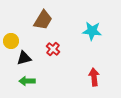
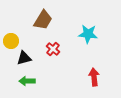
cyan star: moved 4 px left, 3 px down
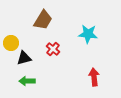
yellow circle: moved 2 px down
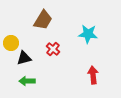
red arrow: moved 1 px left, 2 px up
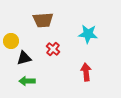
brown trapezoid: rotated 55 degrees clockwise
yellow circle: moved 2 px up
red arrow: moved 7 px left, 3 px up
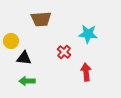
brown trapezoid: moved 2 px left, 1 px up
red cross: moved 11 px right, 3 px down
black triangle: rotated 21 degrees clockwise
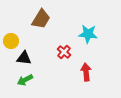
brown trapezoid: rotated 55 degrees counterclockwise
green arrow: moved 2 px left, 1 px up; rotated 28 degrees counterclockwise
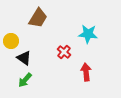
brown trapezoid: moved 3 px left, 1 px up
black triangle: rotated 28 degrees clockwise
green arrow: rotated 21 degrees counterclockwise
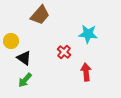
brown trapezoid: moved 2 px right, 3 px up; rotated 10 degrees clockwise
